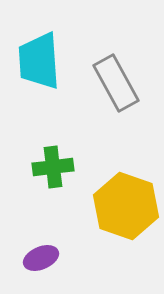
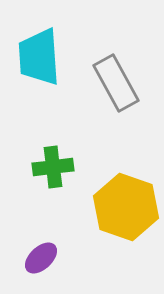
cyan trapezoid: moved 4 px up
yellow hexagon: moved 1 px down
purple ellipse: rotated 20 degrees counterclockwise
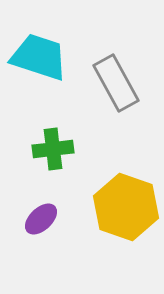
cyan trapezoid: rotated 112 degrees clockwise
green cross: moved 18 px up
purple ellipse: moved 39 px up
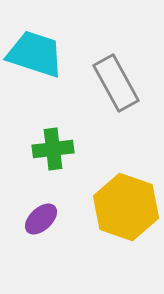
cyan trapezoid: moved 4 px left, 3 px up
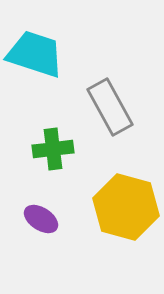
gray rectangle: moved 6 px left, 24 px down
yellow hexagon: rotated 4 degrees counterclockwise
purple ellipse: rotated 76 degrees clockwise
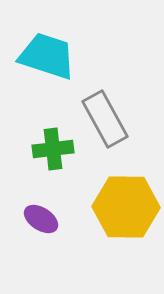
cyan trapezoid: moved 12 px right, 2 px down
gray rectangle: moved 5 px left, 12 px down
yellow hexagon: rotated 14 degrees counterclockwise
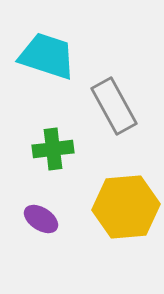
gray rectangle: moved 9 px right, 13 px up
yellow hexagon: rotated 6 degrees counterclockwise
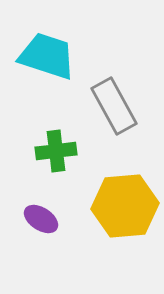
green cross: moved 3 px right, 2 px down
yellow hexagon: moved 1 px left, 1 px up
